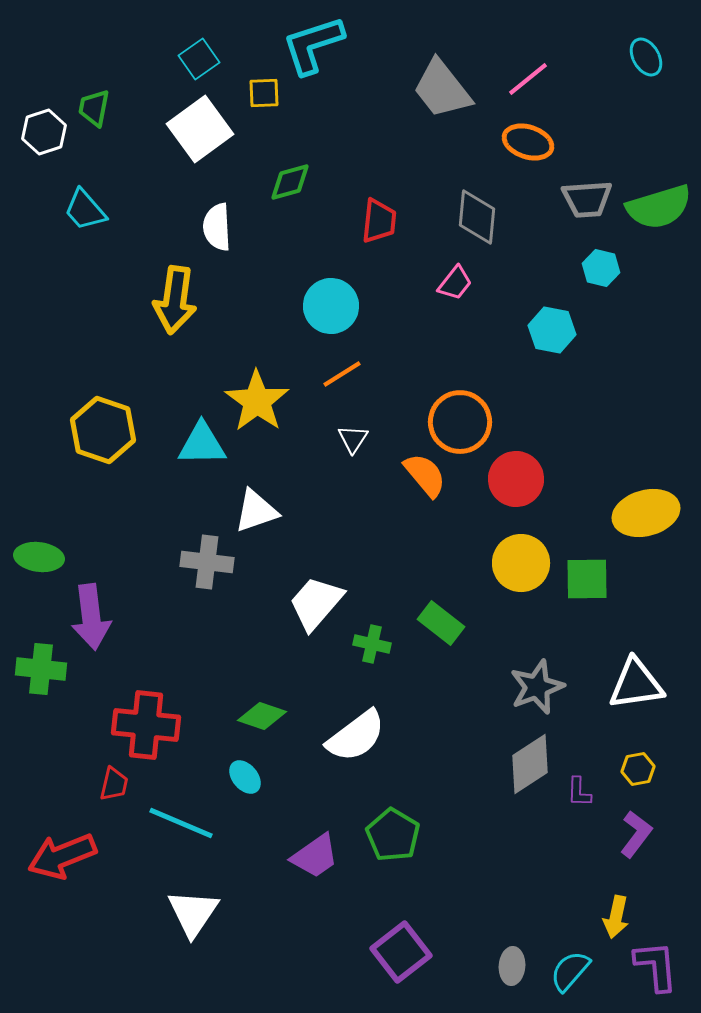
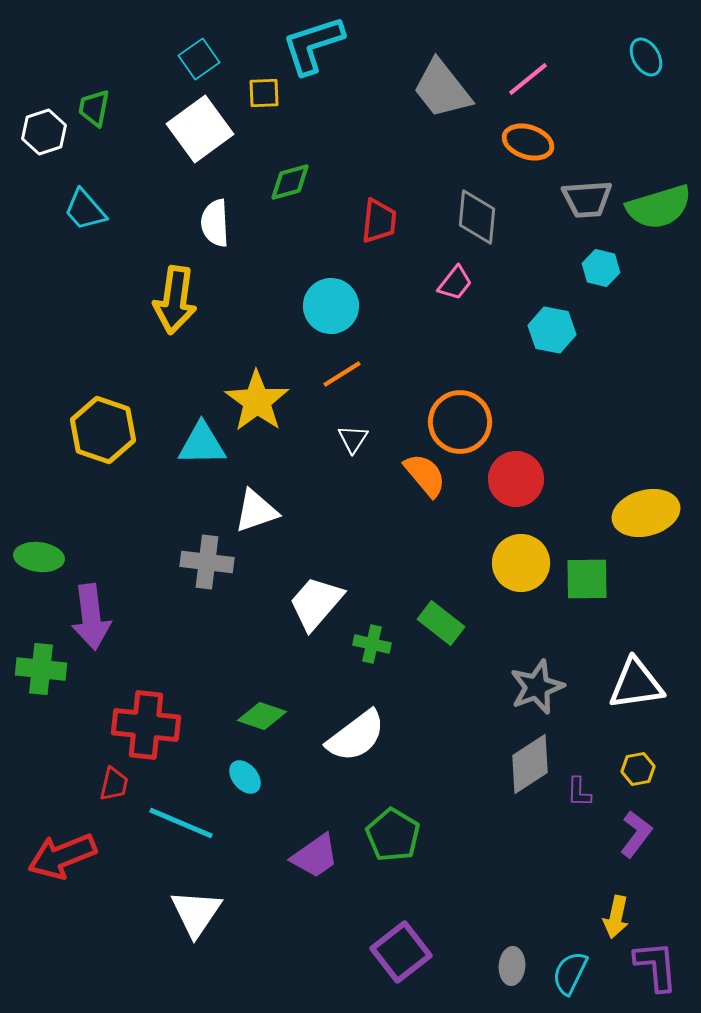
white semicircle at (217, 227): moved 2 px left, 4 px up
white triangle at (193, 913): moved 3 px right
cyan semicircle at (570, 971): moved 2 px down; rotated 15 degrees counterclockwise
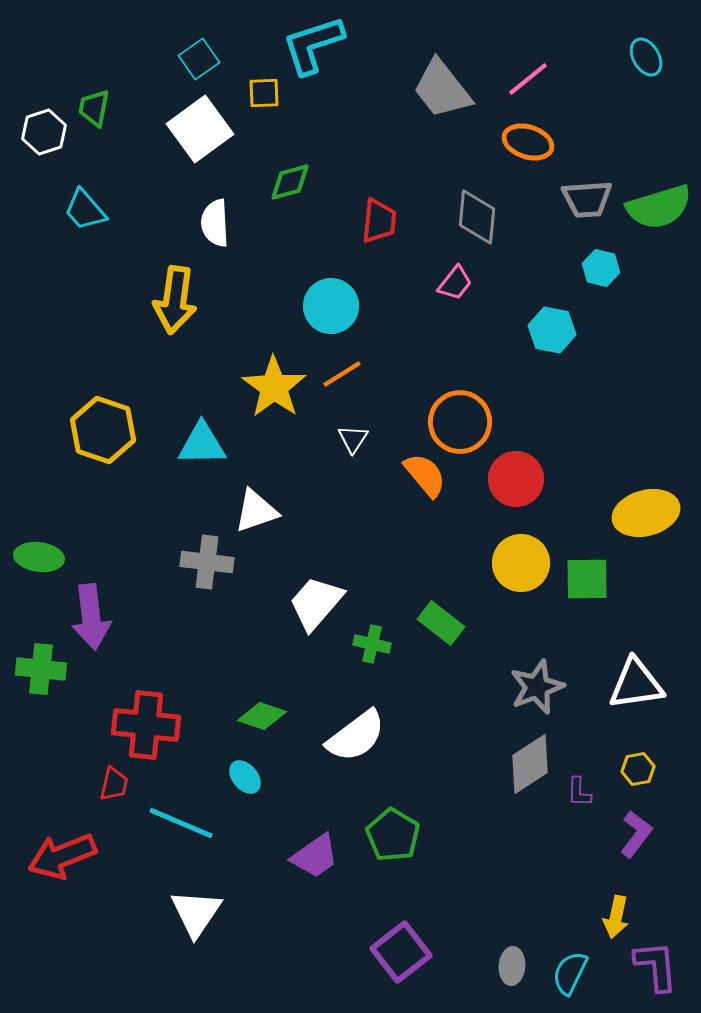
yellow star at (257, 401): moved 17 px right, 14 px up
